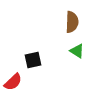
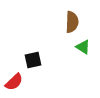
green triangle: moved 6 px right, 4 px up
red semicircle: moved 1 px right
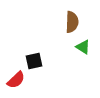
black square: moved 1 px right, 1 px down
red semicircle: moved 2 px right, 2 px up
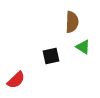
black square: moved 17 px right, 5 px up
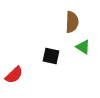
black square: rotated 24 degrees clockwise
red semicircle: moved 2 px left, 5 px up
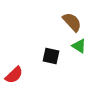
brown semicircle: rotated 45 degrees counterclockwise
green triangle: moved 4 px left, 1 px up
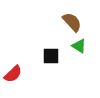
black square: rotated 12 degrees counterclockwise
red semicircle: moved 1 px left, 1 px up
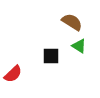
brown semicircle: rotated 15 degrees counterclockwise
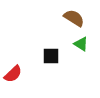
brown semicircle: moved 2 px right, 4 px up
green triangle: moved 2 px right, 2 px up
